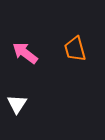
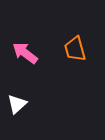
white triangle: rotated 15 degrees clockwise
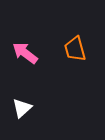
white triangle: moved 5 px right, 4 px down
